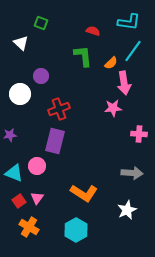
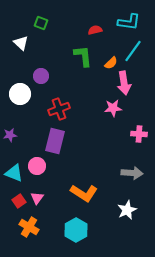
red semicircle: moved 2 px right, 1 px up; rotated 32 degrees counterclockwise
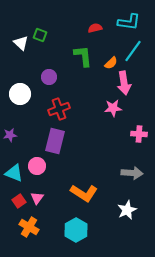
green square: moved 1 px left, 12 px down
red semicircle: moved 2 px up
purple circle: moved 8 px right, 1 px down
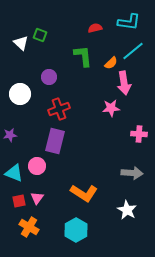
cyan line: rotated 15 degrees clockwise
pink star: moved 2 px left
red square: rotated 24 degrees clockwise
white star: rotated 18 degrees counterclockwise
